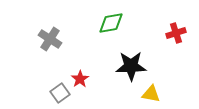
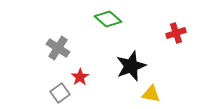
green diamond: moved 3 px left, 4 px up; rotated 52 degrees clockwise
gray cross: moved 8 px right, 9 px down
black star: rotated 20 degrees counterclockwise
red star: moved 2 px up
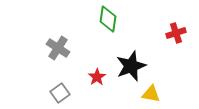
green diamond: rotated 56 degrees clockwise
red star: moved 17 px right
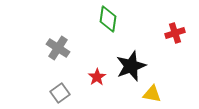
red cross: moved 1 px left
yellow triangle: moved 1 px right
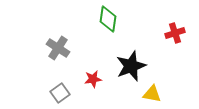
red star: moved 4 px left, 2 px down; rotated 24 degrees clockwise
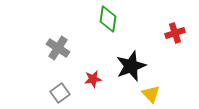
yellow triangle: moved 1 px left; rotated 36 degrees clockwise
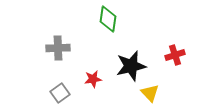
red cross: moved 22 px down
gray cross: rotated 35 degrees counterclockwise
black star: rotated 8 degrees clockwise
yellow triangle: moved 1 px left, 1 px up
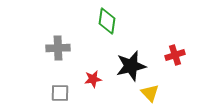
green diamond: moved 1 px left, 2 px down
gray square: rotated 36 degrees clockwise
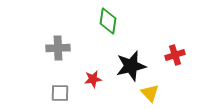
green diamond: moved 1 px right
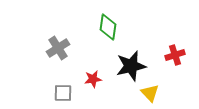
green diamond: moved 6 px down
gray cross: rotated 30 degrees counterclockwise
gray square: moved 3 px right
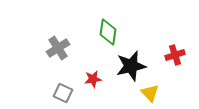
green diamond: moved 5 px down
gray square: rotated 24 degrees clockwise
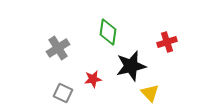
red cross: moved 8 px left, 13 px up
